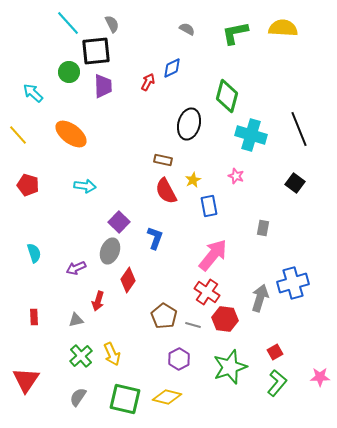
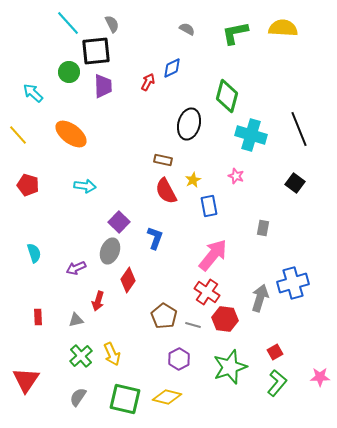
red rectangle at (34, 317): moved 4 px right
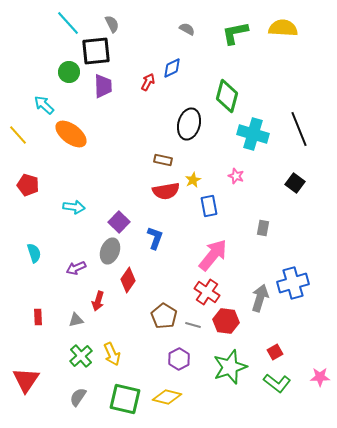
cyan arrow at (33, 93): moved 11 px right, 12 px down
cyan cross at (251, 135): moved 2 px right, 1 px up
cyan arrow at (85, 186): moved 11 px left, 21 px down
red semicircle at (166, 191): rotated 72 degrees counterclockwise
red hexagon at (225, 319): moved 1 px right, 2 px down
green L-shape at (277, 383): rotated 88 degrees clockwise
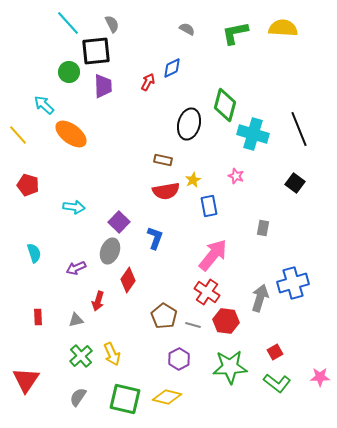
green diamond at (227, 96): moved 2 px left, 9 px down
green star at (230, 367): rotated 16 degrees clockwise
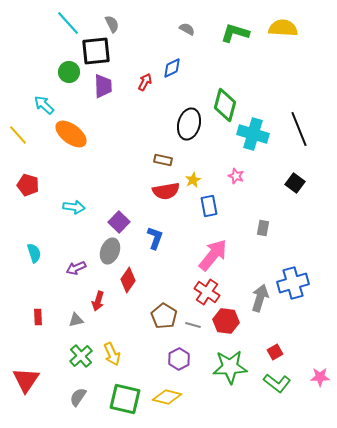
green L-shape at (235, 33): rotated 28 degrees clockwise
red arrow at (148, 82): moved 3 px left
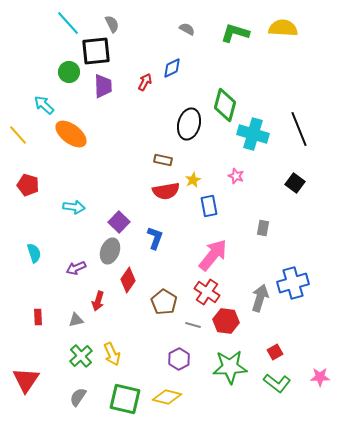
brown pentagon at (164, 316): moved 14 px up
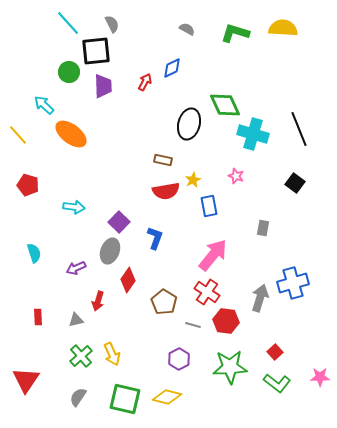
green diamond at (225, 105): rotated 40 degrees counterclockwise
red square at (275, 352): rotated 14 degrees counterclockwise
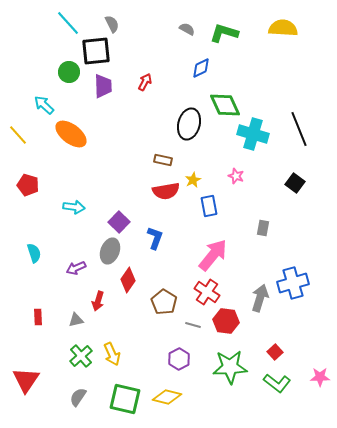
green L-shape at (235, 33): moved 11 px left
blue diamond at (172, 68): moved 29 px right
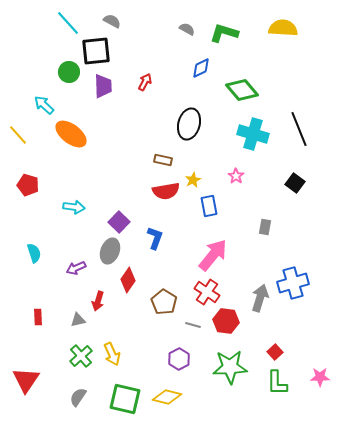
gray semicircle at (112, 24): moved 3 px up; rotated 36 degrees counterclockwise
green diamond at (225, 105): moved 17 px right, 15 px up; rotated 16 degrees counterclockwise
pink star at (236, 176): rotated 14 degrees clockwise
gray rectangle at (263, 228): moved 2 px right, 1 px up
gray triangle at (76, 320): moved 2 px right
green L-shape at (277, 383): rotated 52 degrees clockwise
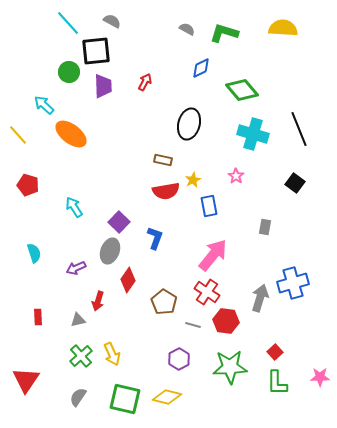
cyan arrow at (74, 207): rotated 130 degrees counterclockwise
